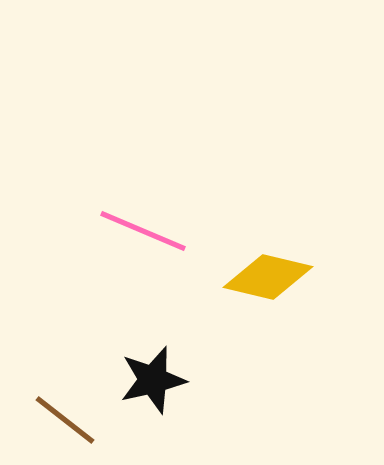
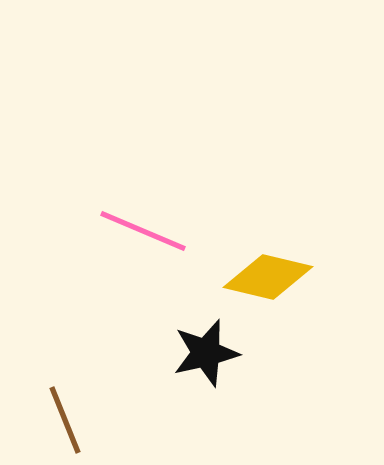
black star: moved 53 px right, 27 px up
brown line: rotated 30 degrees clockwise
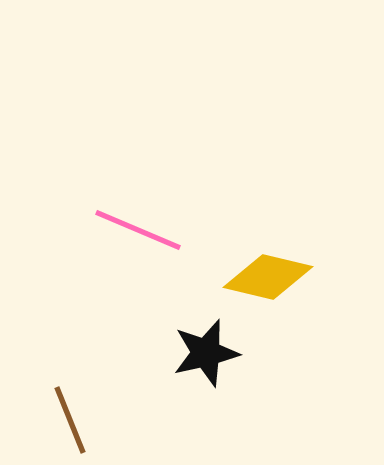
pink line: moved 5 px left, 1 px up
brown line: moved 5 px right
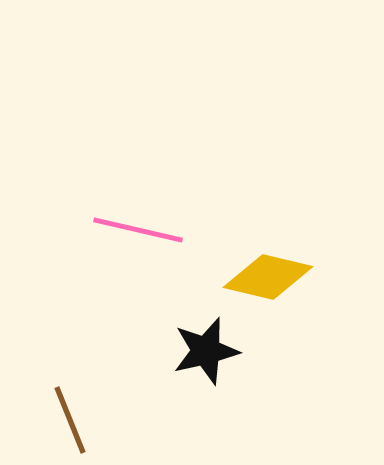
pink line: rotated 10 degrees counterclockwise
black star: moved 2 px up
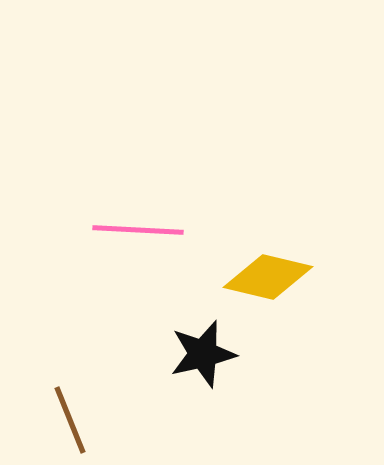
pink line: rotated 10 degrees counterclockwise
black star: moved 3 px left, 3 px down
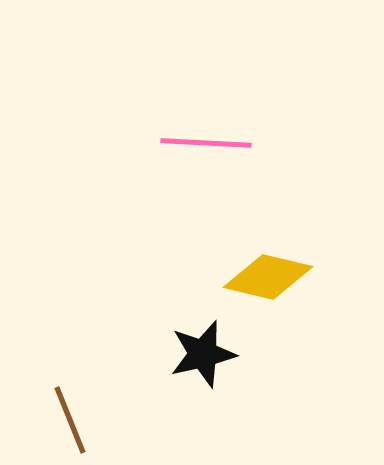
pink line: moved 68 px right, 87 px up
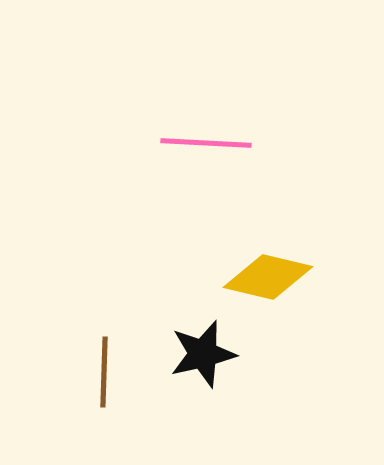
brown line: moved 34 px right, 48 px up; rotated 24 degrees clockwise
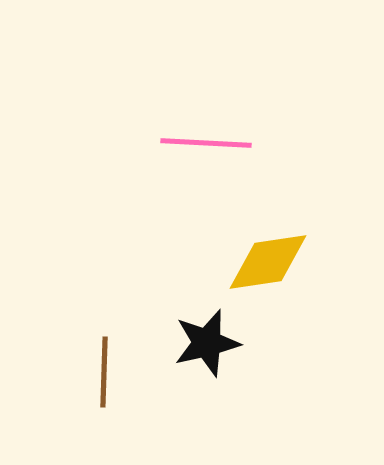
yellow diamond: moved 15 px up; rotated 22 degrees counterclockwise
black star: moved 4 px right, 11 px up
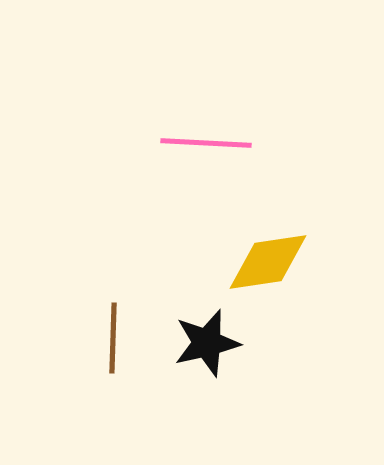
brown line: moved 9 px right, 34 px up
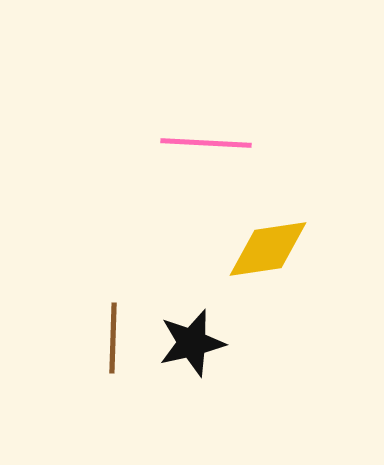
yellow diamond: moved 13 px up
black star: moved 15 px left
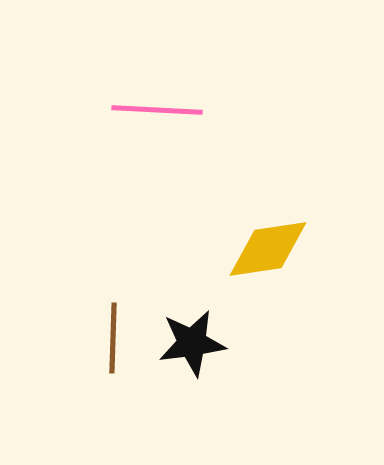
pink line: moved 49 px left, 33 px up
black star: rotated 6 degrees clockwise
